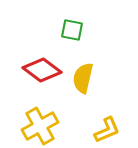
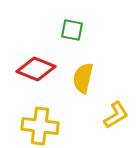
red diamond: moved 6 px left, 1 px up; rotated 15 degrees counterclockwise
yellow cross: rotated 36 degrees clockwise
yellow L-shape: moved 9 px right, 15 px up; rotated 8 degrees counterclockwise
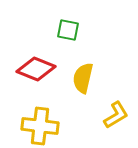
green square: moved 4 px left
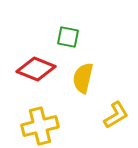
green square: moved 7 px down
yellow cross: rotated 21 degrees counterclockwise
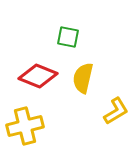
red diamond: moved 2 px right, 7 px down
yellow L-shape: moved 4 px up
yellow cross: moved 15 px left
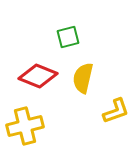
green square: rotated 25 degrees counterclockwise
yellow L-shape: rotated 12 degrees clockwise
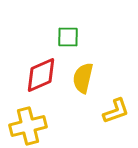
green square: rotated 15 degrees clockwise
red diamond: moved 3 px right, 1 px up; rotated 45 degrees counterclockwise
yellow cross: moved 3 px right
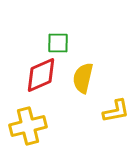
green square: moved 10 px left, 6 px down
yellow L-shape: rotated 8 degrees clockwise
